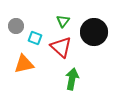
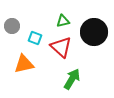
green triangle: rotated 40 degrees clockwise
gray circle: moved 4 px left
green arrow: rotated 20 degrees clockwise
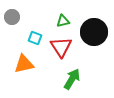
gray circle: moved 9 px up
red triangle: rotated 15 degrees clockwise
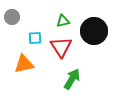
black circle: moved 1 px up
cyan square: rotated 24 degrees counterclockwise
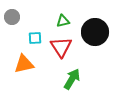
black circle: moved 1 px right, 1 px down
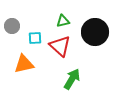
gray circle: moved 9 px down
red triangle: moved 1 px left, 1 px up; rotated 15 degrees counterclockwise
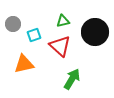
gray circle: moved 1 px right, 2 px up
cyan square: moved 1 px left, 3 px up; rotated 16 degrees counterclockwise
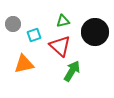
green arrow: moved 8 px up
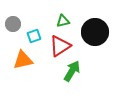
cyan square: moved 1 px down
red triangle: rotated 45 degrees clockwise
orange triangle: moved 1 px left, 4 px up
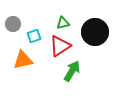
green triangle: moved 2 px down
